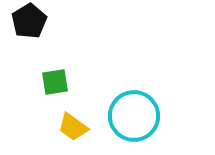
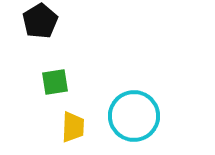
black pentagon: moved 11 px right
yellow trapezoid: rotated 124 degrees counterclockwise
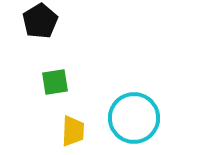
cyan circle: moved 2 px down
yellow trapezoid: moved 4 px down
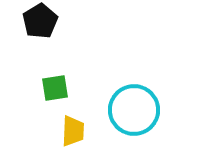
green square: moved 6 px down
cyan circle: moved 8 px up
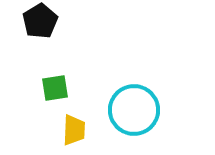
yellow trapezoid: moved 1 px right, 1 px up
